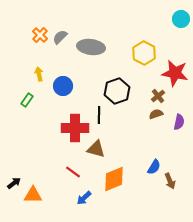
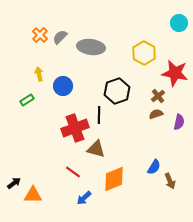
cyan circle: moved 2 px left, 4 px down
green rectangle: rotated 24 degrees clockwise
red cross: rotated 20 degrees counterclockwise
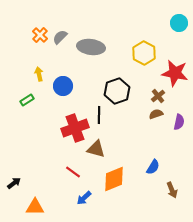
blue semicircle: moved 1 px left
brown arrow: moved 2 px right, 9 px down
orange triangle: moved 2 px right, 12 px down
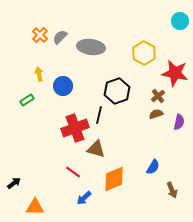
cyan circle: moved 1 px right, 2 px up
black line: rotated 12 degrees clockwise
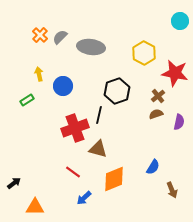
brown triangle: moved 2 px right
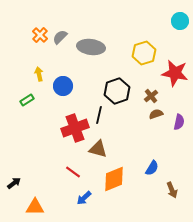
yellow hexagon: rotated 15 degrees clockwise
brown cross: moved 7 px left
blue semicircle: moved 1 px left, 1 px down
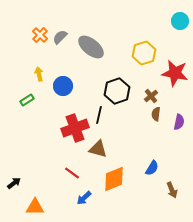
gray ellipse: rotated 32 degrees clockwise
brown semicircle: rotated 64 degrees counterclockwise
red line: moved 1 px left, 1 px down
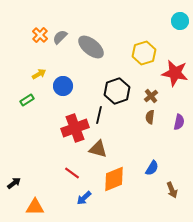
yellow arrow: rotated 72 degrees clockwise
brown semicircle: moved 6 px left, 3 px down
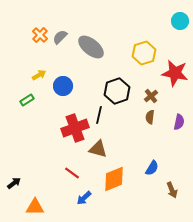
yellow arrow: moved 1 px down
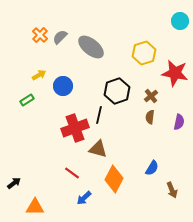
orange diamond: rotated 40 degrees counterclockwise
